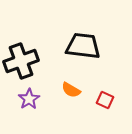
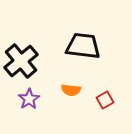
black cross: rotated 20 degrees counterclockwise
orange semicircle: rotated 24 degrees counterclockwise
red square: rotated 36 degrees clockwise
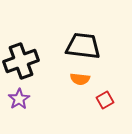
black cross: rotated 20 degrees clockwise
orange semicircle: moved 9 px right, 11 px up
purple star: moved 10 px left
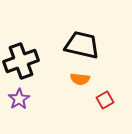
black trapezoid: moved 1 px left, 1 px up; rotated 6 degrees clockwise
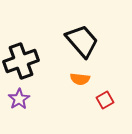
black trapezoid: moved 4 px up; rotated 36 degrees clockwise
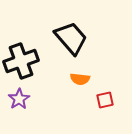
black trapezoid: moved 11 px left, 3 px up
red square: rotated 18 degrees clockwise
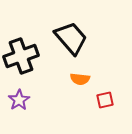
black cross: moved 5 px up
purple star: moved 1 px down
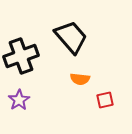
black trapezoid: moved 1 px up
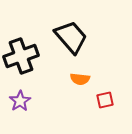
purple star: moved 1 px right, 1 px down
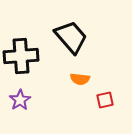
black cross: rotated 16 degrees clockwise
purple star: moved 1 px up
